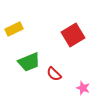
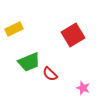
red semicircle: moved 4 px left
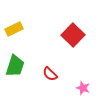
red square: rotated 15 degrees counterclockwise
green trapezoid: moved 14 px left, 4 px down; rotated 50 degrees counterclockwise
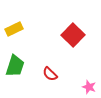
pink star: moved 6 px right, 1 px up
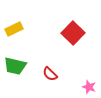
red square: moved 2 px up
green trapezoid: rotated 85 degrees clockwise
